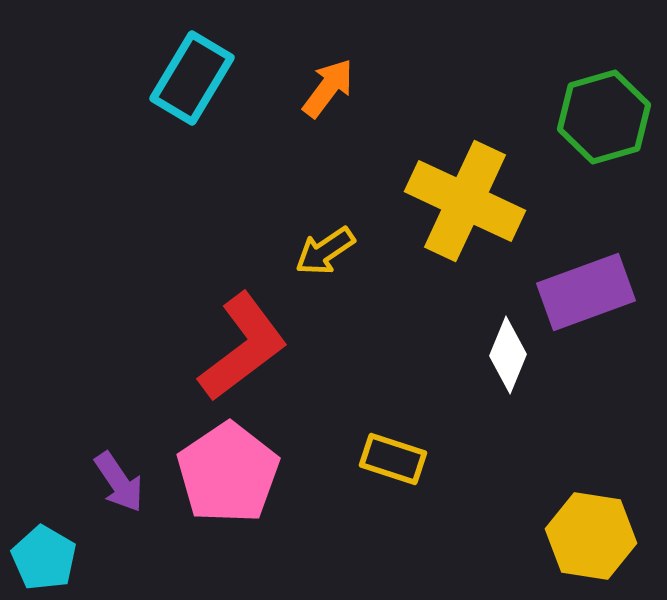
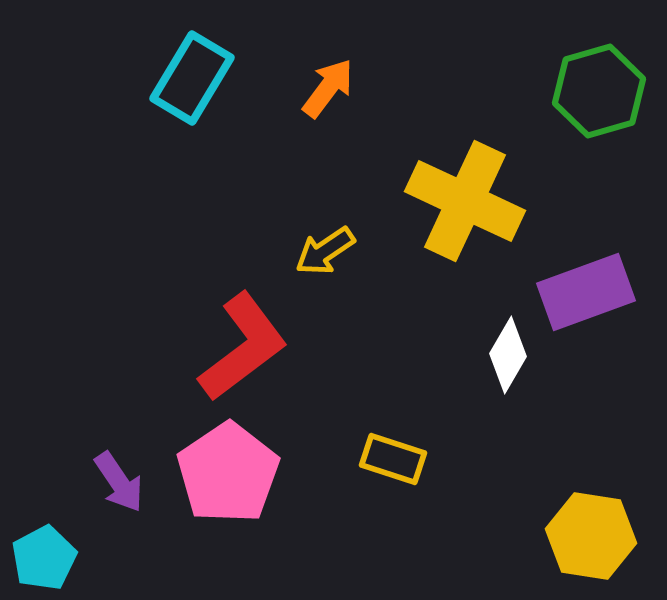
green hexagon: moved 5 px left, 26 px up
white diamond: rotated 8 degrees clockwise
cyan pentagon: rotated 14 degrees clockwise
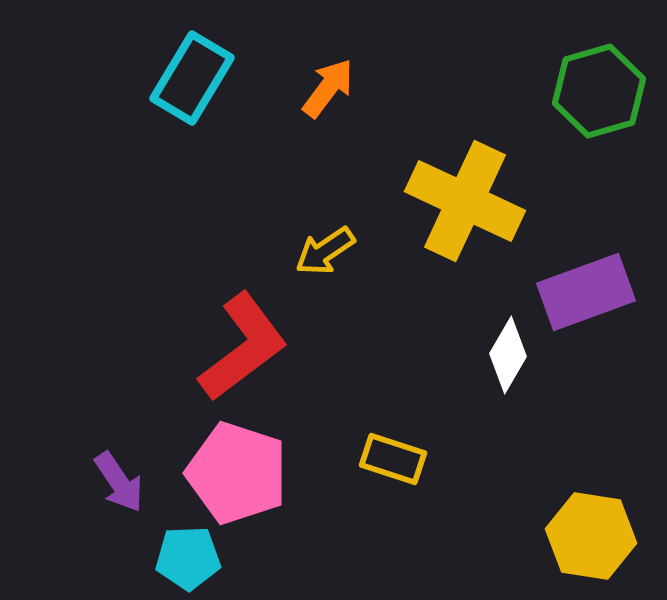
pink pentagon: moved 9 px right; rotated 20 degrees counterclockwise
cyan pentagon: moved 144 px right; rotated 26 degrees clockwise
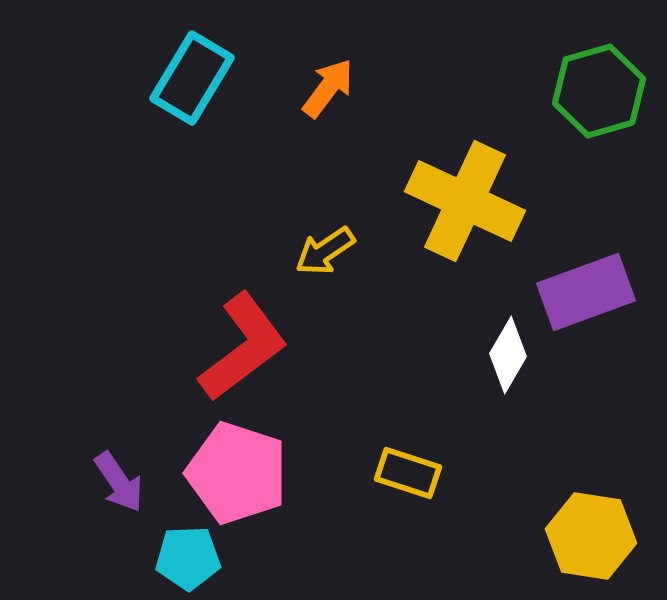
yellow rectangle: moved 15 px right, 14 px down
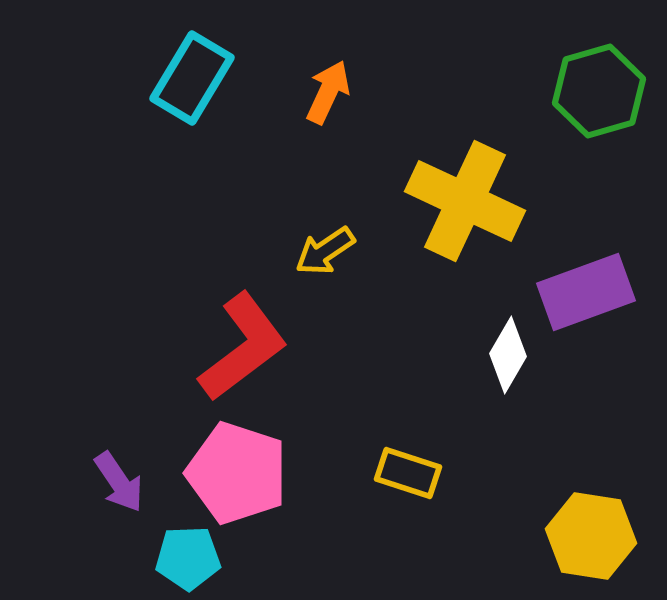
orange arrow: moved 4 px down; rotated 12 degrees counterclockwise
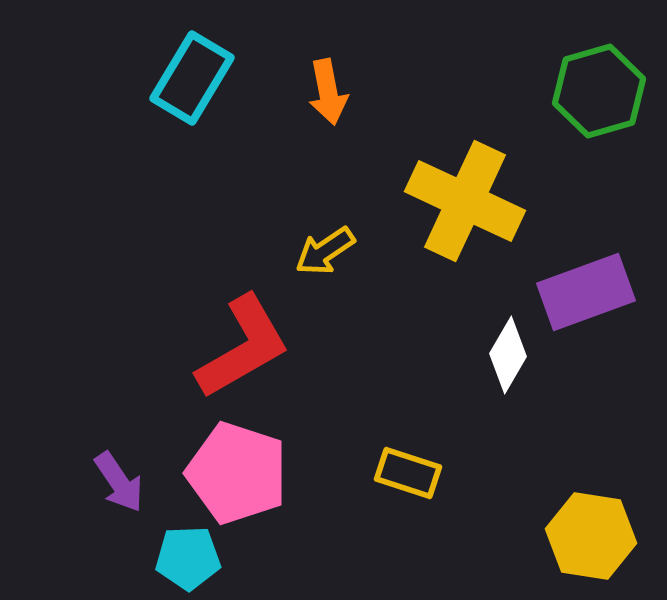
orange arrow: rotated 144 degrees clockwise
red L-shape: rotated 7 degrees clockwise
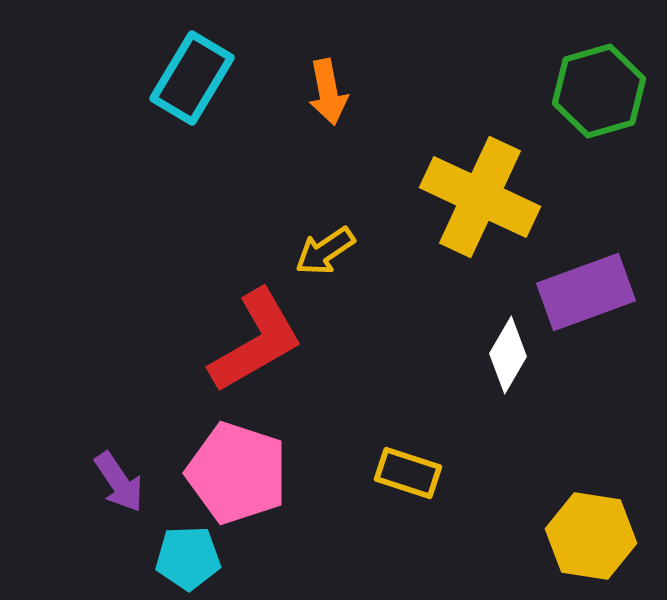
yellow cross: moved 15 px right, 4 px up
red L-shape: moved 13 px right, 6 px up
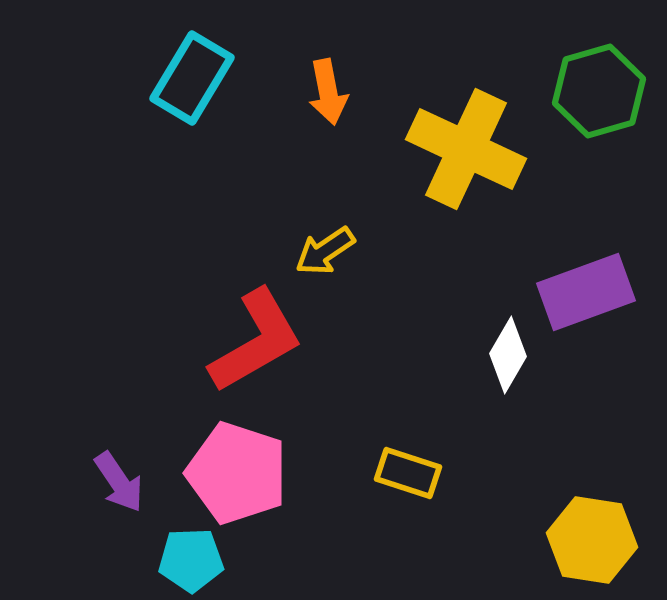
yellow cross: moved 14 px left, 48 px up
yellow hexagon: moved 1 px right, 4 px down
cyan pentagon: moved 3 px right, 2 px down
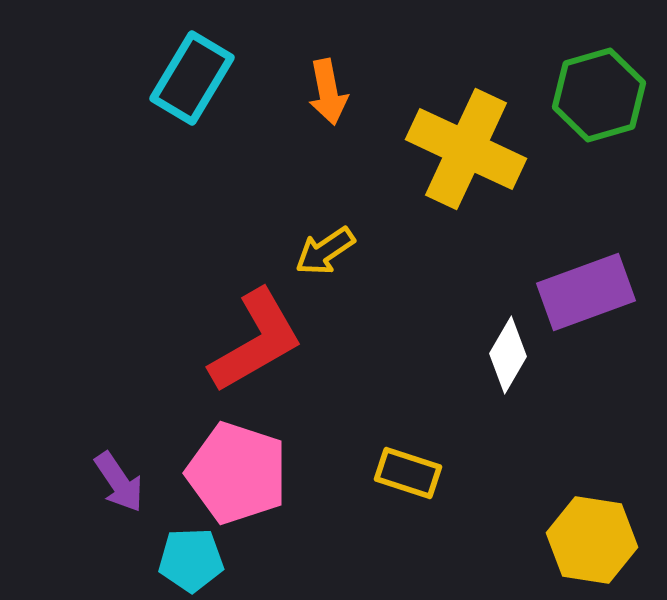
green hexagon: moved 4 px down
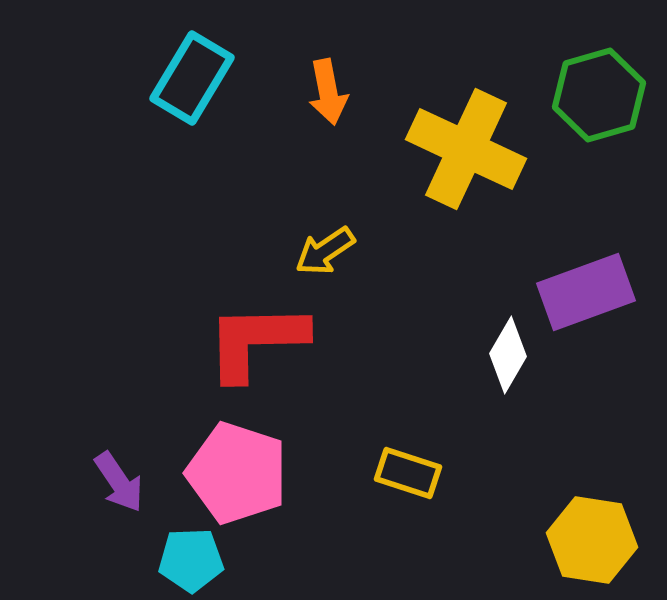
red L-shape: rotated 151 degrees counterclockwise
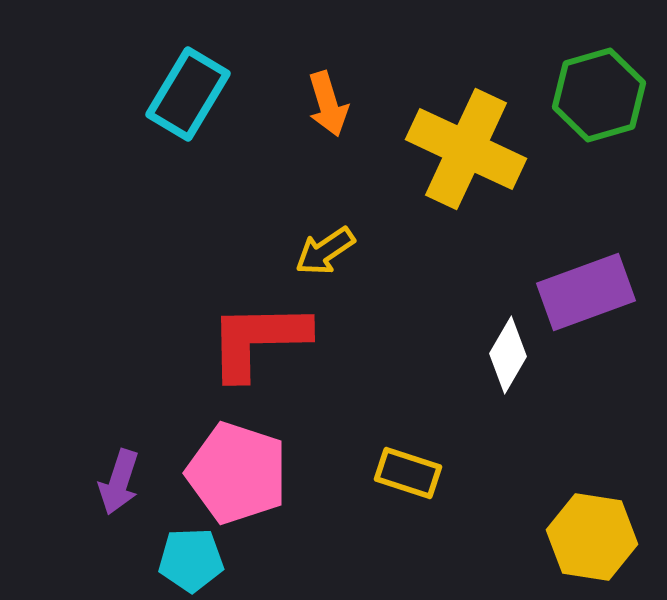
cyan rectangle: moved 4 px left, 16 px down
orange arrow: moved 12 px down; rotated 6 degrees counterclockwise
red L-shape: moved 2 px right, 1 px up
purple arrow: rotated 52 degrees clockwise
yellow hexagon: moved 3 px up
